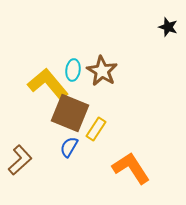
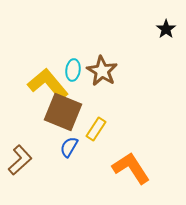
black star: moved 2 px left, 2 px down; rotated 18 degrees clockwise
brown square: moved 7 px left, 1 px up
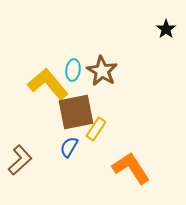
brown square: moved 13 px right; rotated 33 degrees counterclockwise
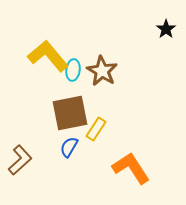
yellow L-shape: moved 28 px up
brown square: moved 6 px left, 1 px down
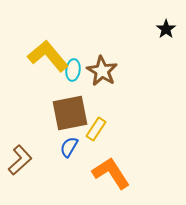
orange L-shape: moved 20 px left, 5 px down
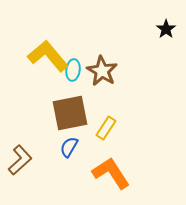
yellow rectangle: moved 10 px right, 1 px up
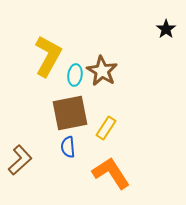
yellow L-shape: rotated 69 degrees clockwise
cyan ellipse: moved 2 px right, 5 px down
blue semicircle: moved 1 px left; rotated 35 degrees counterclockwise
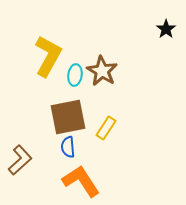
brown square: moved 2 px left, 4 px down
orange L-shape: moved 30 px left, 8 px down
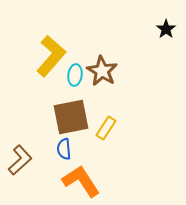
yellow L-shape: moved 3 px right; rotated 12 degrees clockwise
brown square: moved 3 px right
blue semicircle: moved 4 px left, 2 px down
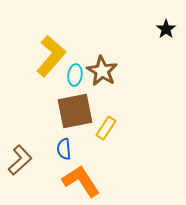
brown square: moved 4 px right, 6 px up
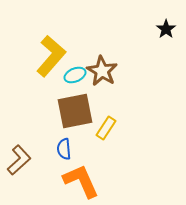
cyan ellipse: rotated 60 degrees clockwise
brown L-shape: moved 1 px left
orange L-shape: rotated 9 degrees clockwise
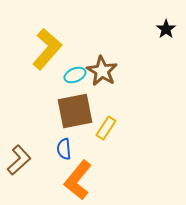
yellow L-shape: moved 4 px left, 7 px up
orange L-shape: moved 3 px left, 1 px up; rotated 117 degrees counterclockwise
